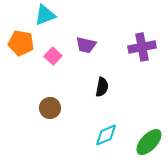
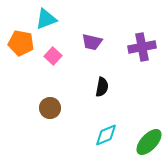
cyan triangle: moved 1 px right, 4 px down
purple trapezoid: moved 6 px right, 3 px up
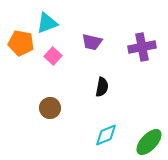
cyan triangle: moved 1 px right, 4 px down
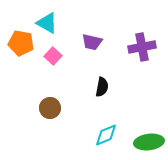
cyan triangle: rotated 50 degrees clockwise
green ellipse: rotated 40 degrees clockwise
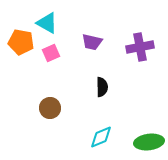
orange pentagon: moved 1 px up
purple cross: moved 2 px left
pink square: moved 2 px left, 3 px up; rotated 24 degrees clockwise
black semicircle: rotated 12 degrees counterclockwise
cyan diamond: moved 5 px left, 2 px down
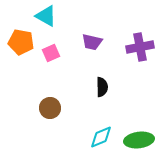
cyan triangle: moved 1 px left, 7 px up
green ellipse: moved 10 px left, 2 px up
